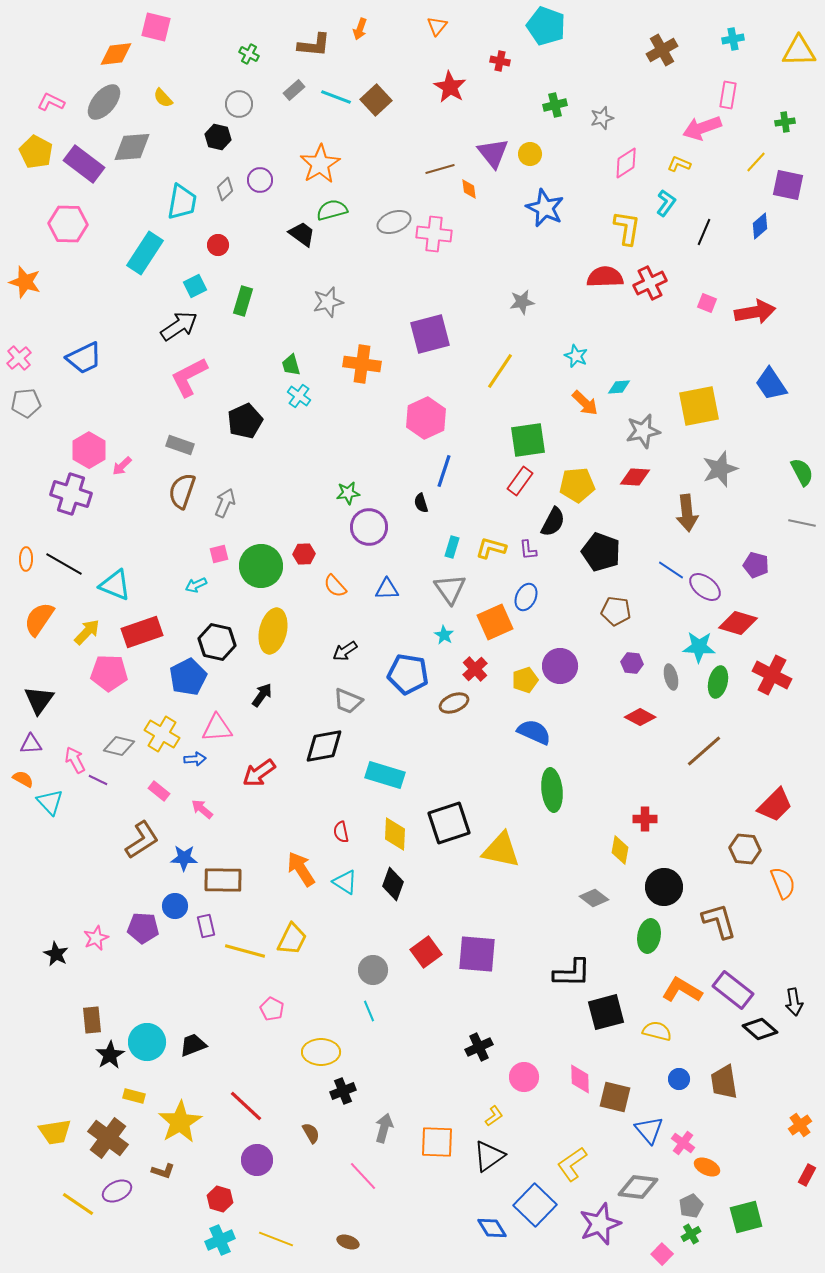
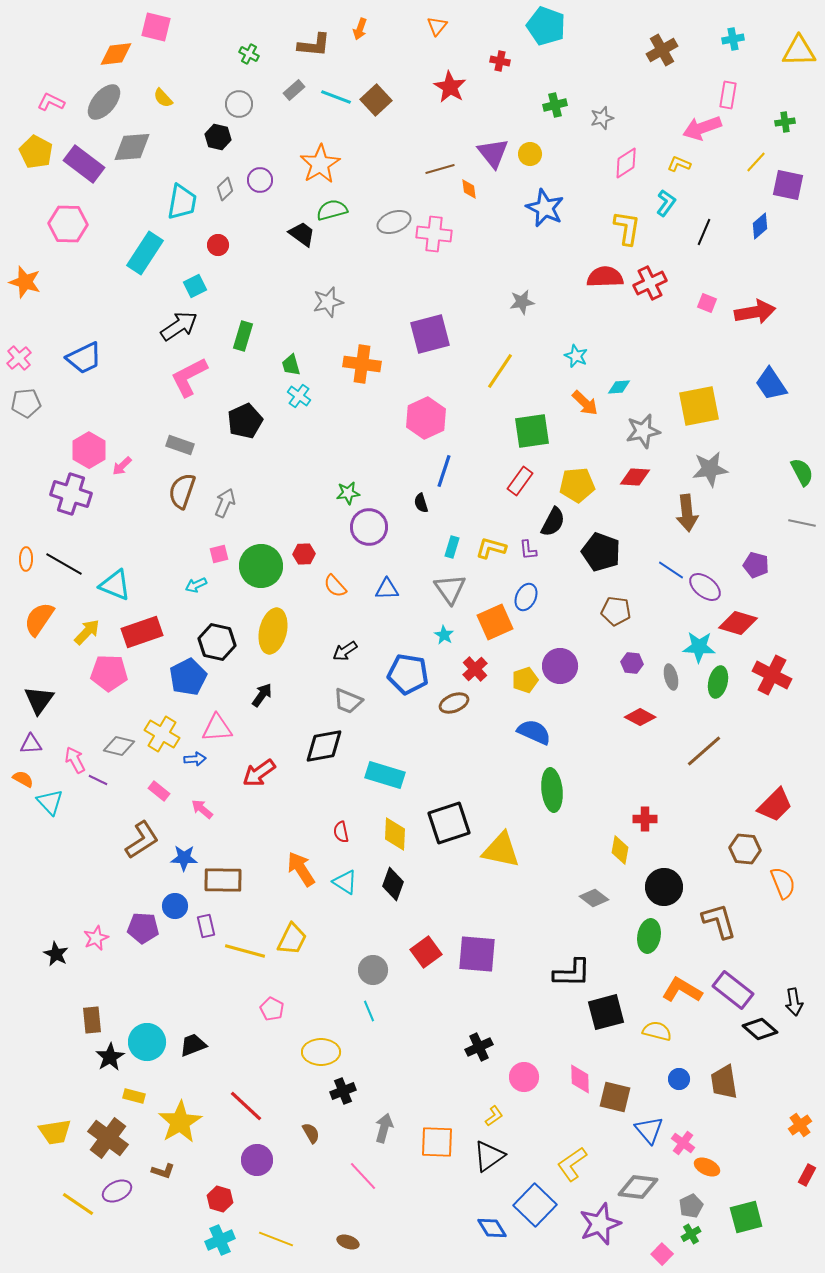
green rectangle at (243, 301): moved 35 px down
green square at (528, 440): moved 4 px right, 9 px up
gray star at (720, 469): moved 10 px left; rotated 12 degrees clockwise
black star at (110, 1055): moved 2 px down
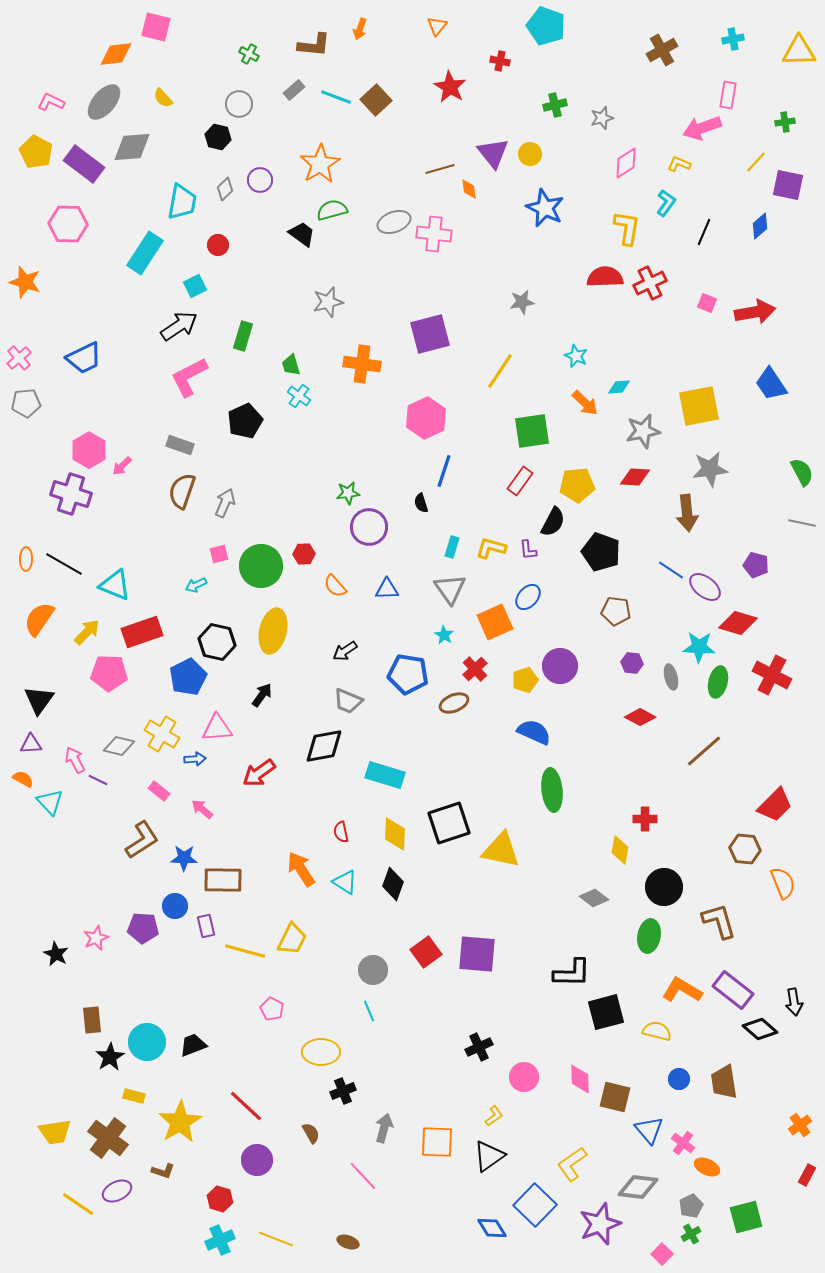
blue ellipse at (526, 597): moved 2 px right; rotated 16 degrees clockwise
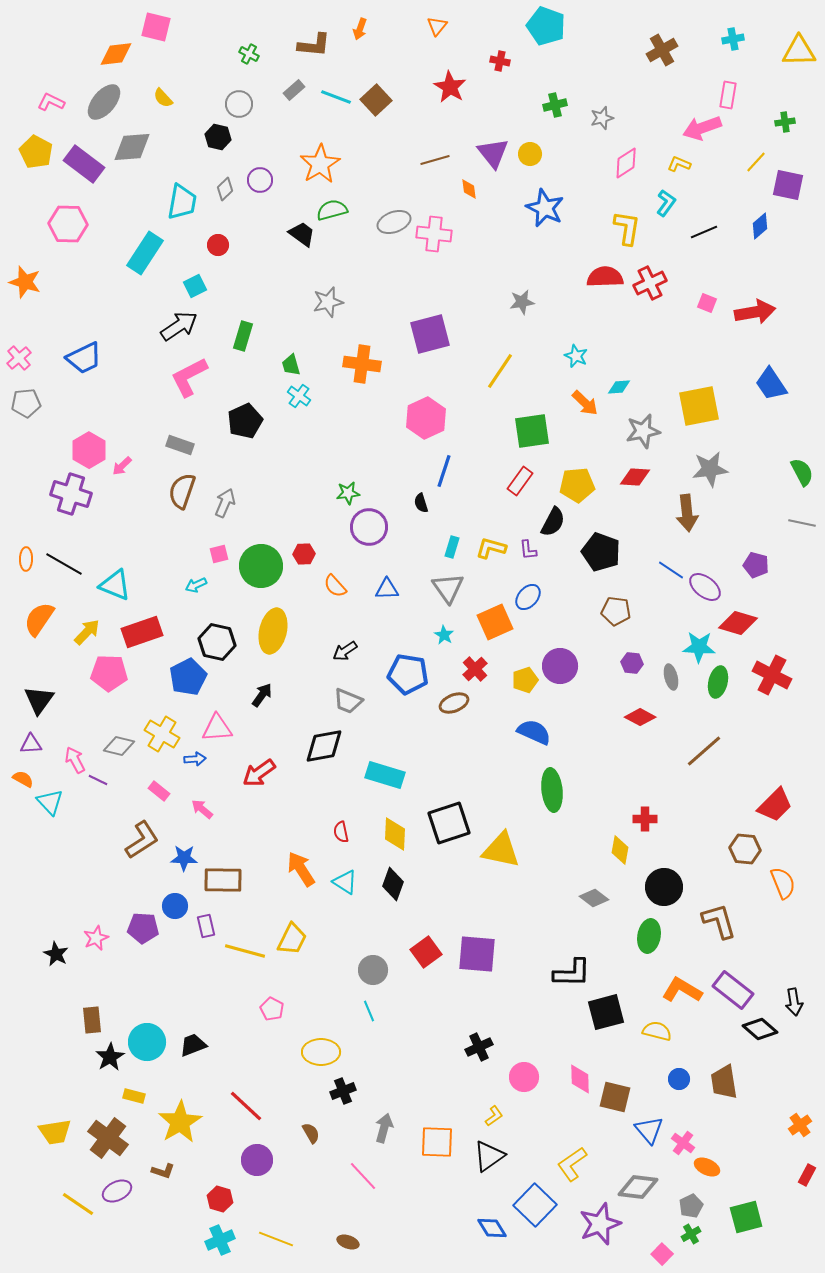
brown line at (440, 169): moved 5 px left, 9 px up
black line at (704, 232): rotated 44 degrees clockwise
gray triangle at (450, 589): moved 2 px left, 1 px up
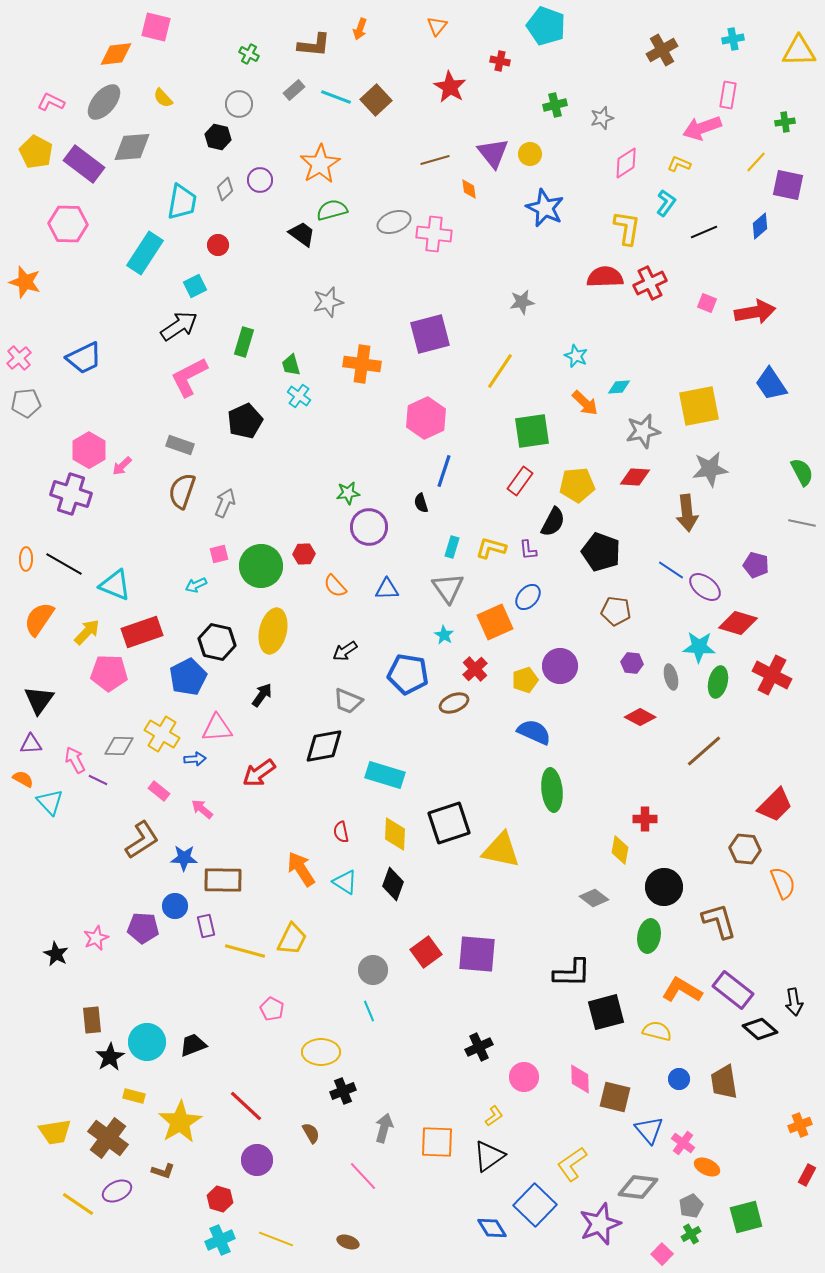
green rectangle at (243, 336): moved 1 px right, 6 px down
gray diamond at (119, 746): rotated 12 degrees counterclockwise
orange cross at (800, 1125): rotated 15 degrees clockwise
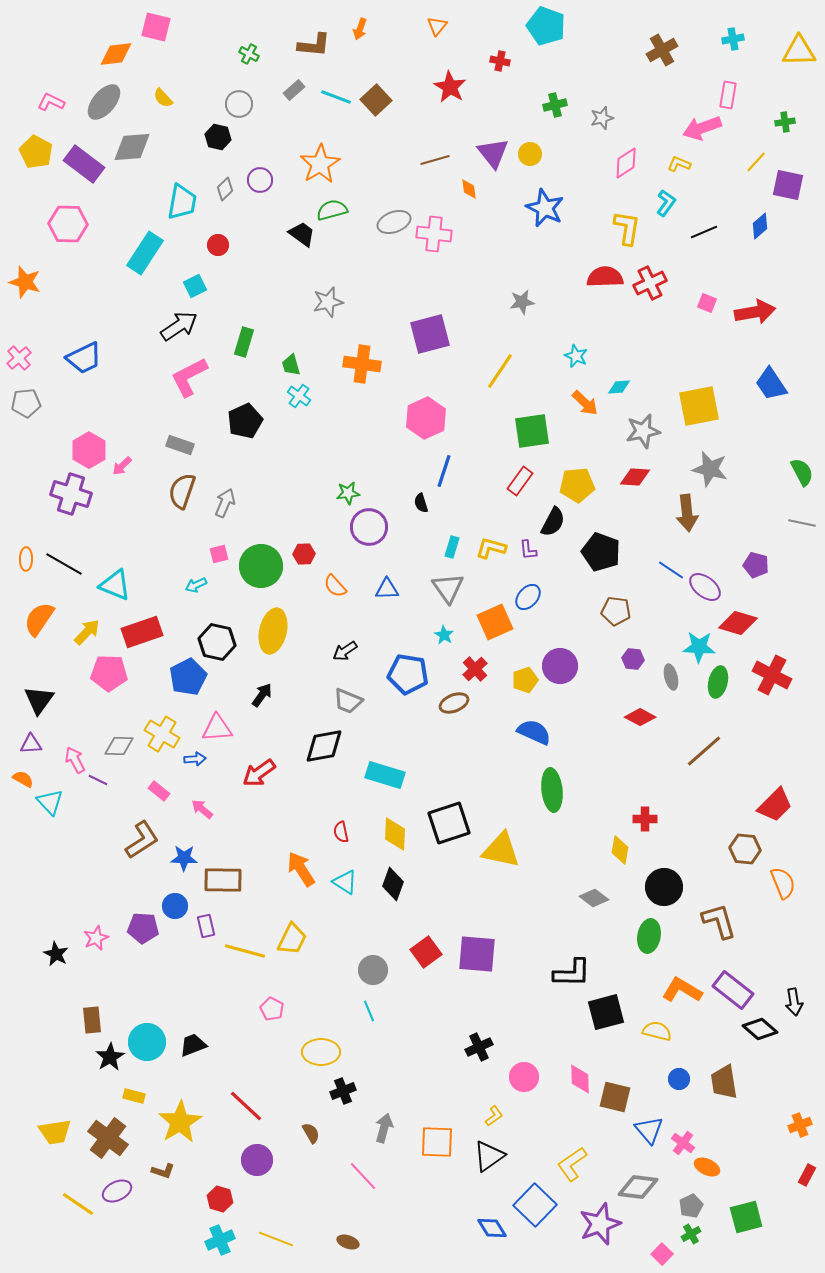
gray star at (710, 469): rotated 21 degrees clockwise
purple hexagon at (632, 663): moved 1 px right, 4 px up
